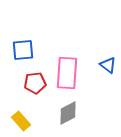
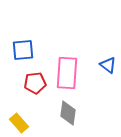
gray diamond: rotated 55 degrees counterclockwise
yellow rectangle: moved 2 px left, 2 px down
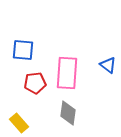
blue square: rotated 10 degrees clockwise
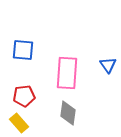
blue triangle: rotated 18 degrees clockwise
red pentagon: moved 11 px left, 13 px down
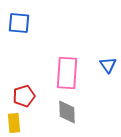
blue square: moved 4 px left, 27 px up
red pentagon: rotated 10 degrees counterclockwise
gray diamond: moved 1 px left, 1 px up; rotated 10 degrees counterclockwise
yellow rectangle: moved 5 px left; rotated 36 degrees clockwise
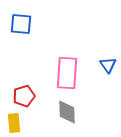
blue square: moved 2 px right, 1 px down
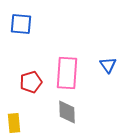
red pentagon: moved 7 px right, 14 px up
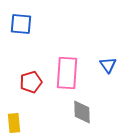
gray diamond: moved 15 px right
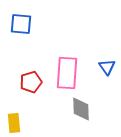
blue triangle: moved 1 px left, 2 px down
gray diamond: moved 1 px left, 3 px up
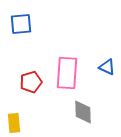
blue square: rotated 10 degrees counterclockwise
blue triangle: rotated 30 degrees counterclockwise
gray diamond: moved 2 px right, 3 px down
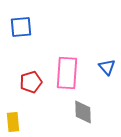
blue square: moved 3 px down
blue triangle: rotated 24 degrees clockwise
yellow rectangle: moved 1 px left, 1 px up
